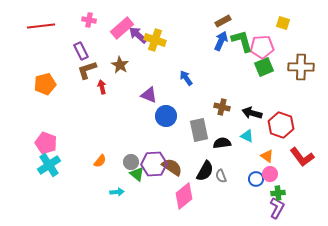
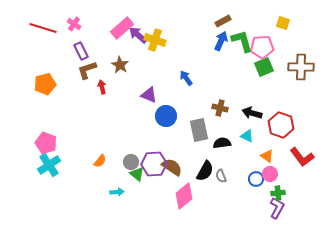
pink cross at (89, 20): moved 15 px left, 4 px down; rotated 24 degrees clockwise
red line at (41, 26): moved 2 px right, 2 px down; rotated 24 degrees clockwise
brown cross at (222, 107): moved 2 px left, 1 px down
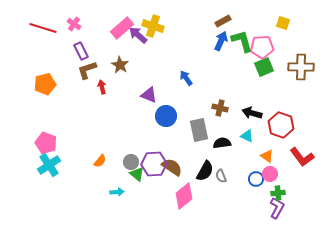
yellow cross at (155, 40): moved 2 px left, 14 px up
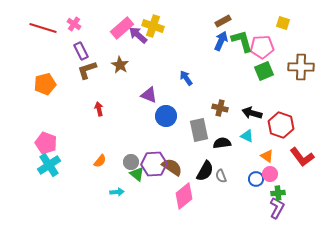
green square at (264, 67): moved 4 px down
red arrow at (102, 87): moved 3 px left, 22 px down
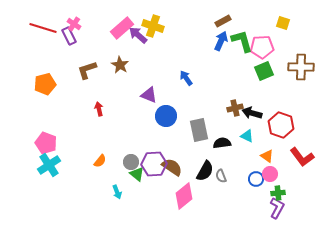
purple rectangle at (81, 51): moved 12 px left, 15 px up
brown cross at (220, 108): moved 15 px right; rotated 28 degrees counterclockwise
cyan arrow at (117, 192): rotated 72 degrees clockwise
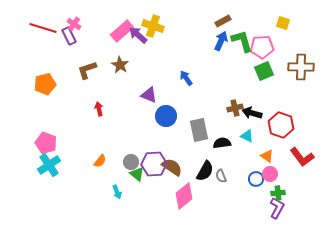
pink rectangle at (122, 28): moved 3 px down
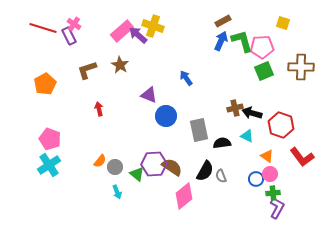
orange pentagon at (45, 84): rotated 15 degrees counterclockwise
pink pentagon at (46, 143): moved 4 px right, 4 px up
gray circle at (131, 162): moved 16 px left, 5 px down
green cross at (278, 193): moved 5 px left
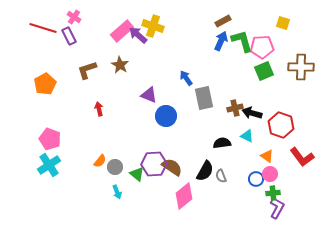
pink cross at (74, 24): moved 7 px up
gray rectangle at (199, 130): moved 5 px right, 32 px up
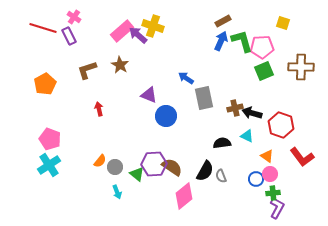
blue arrow at (186, 78): rotated 21 degrees counterclockwise
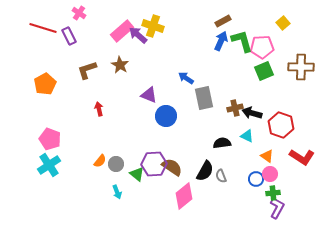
pink cross at (74, 17): moved 5 px right, 4 px up
yellow square at (283, 23): rotated 32 degrees clockwise
red L-shape at (302, 157): rotated 20 degrees counterclockwise
gray circle at (115, 167): moved 1 px right, 3 px up
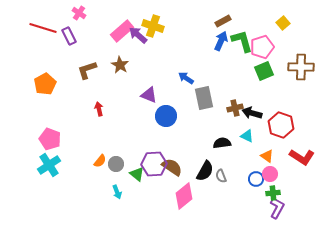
pink pentagon at (262, 47): rotated 15 degrees counterclockwise
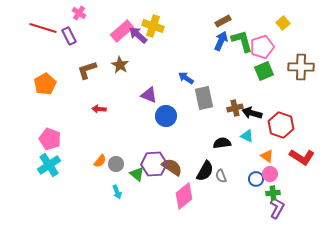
red arrow at (99, 109): rotated 72 degrees counterclockwise
